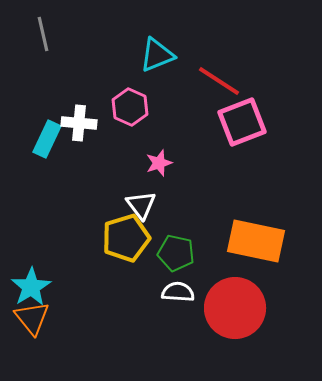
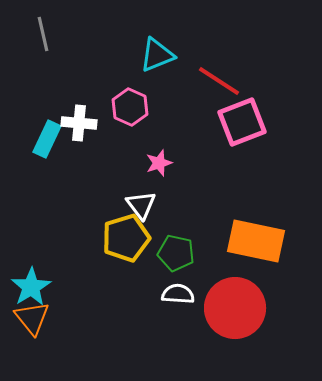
white semicircle: moved 2 px down
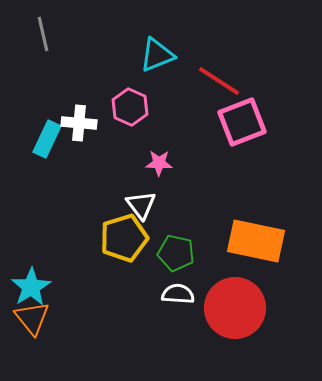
pink star: rotated 20 degrees clockwise
yellow pentagon: moved 2 px left
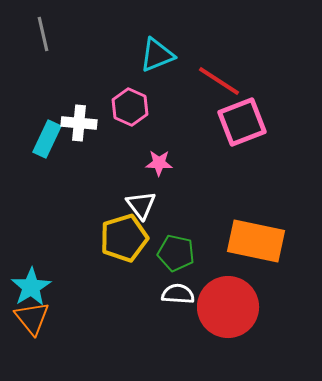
red circle: moved 7 px left, 1 px up
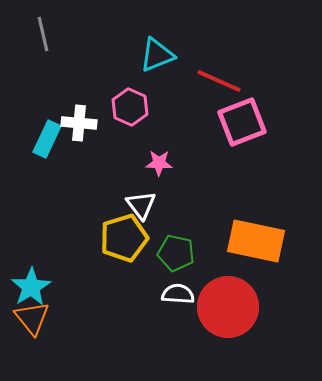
red line: rotated 9 degrees counterclockwise
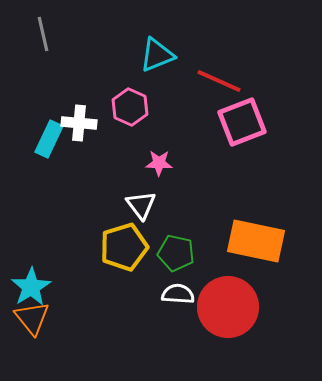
cyan rectangle: moved 2 px right
yellow pentagon: moved 9 px down
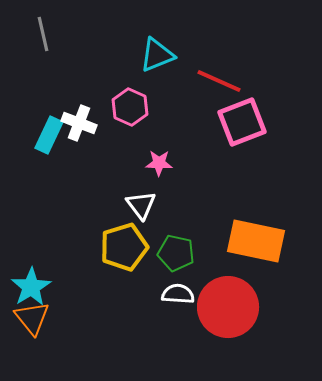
white cross: rotated 16 degrees clockwise
cyan rectangle: moved 4 px up
